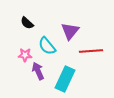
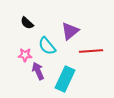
purple triangle: rotated 12 degrees clockwise
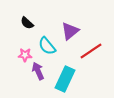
red line: rotated 30 degrees counterclockwise
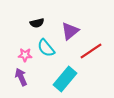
black semicircle: moved 10 px right; rotated 56 degrees counterclockwise
cyan semicircle: moved 1 px left, 2 px down
purple arrow: moved 17 px left, 6 px down
cyan rectangle: rotated 15 degrees clockwise
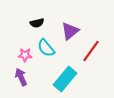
red line: rotated 20 degrees counterclockwise
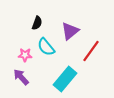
black semicircle: rotated 56 degrees counterclockwise
cyan semicircle: moved 1 px up
purple arrow: rotated 18 degrees counterclockwise
